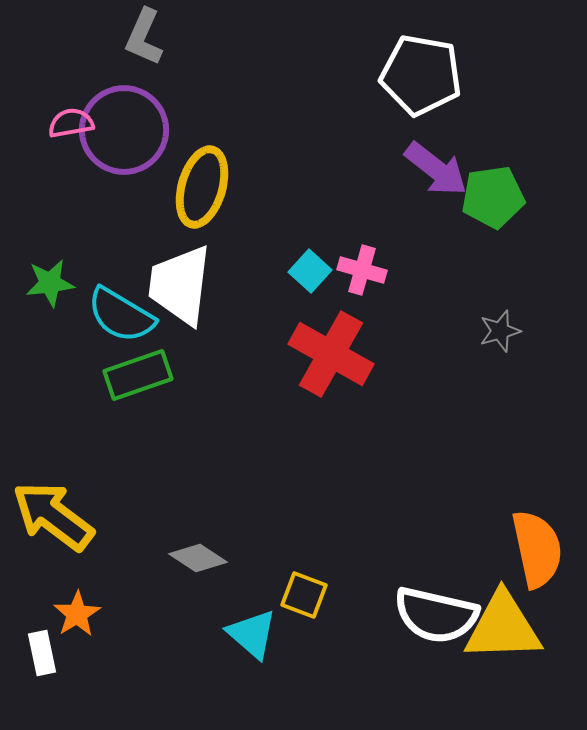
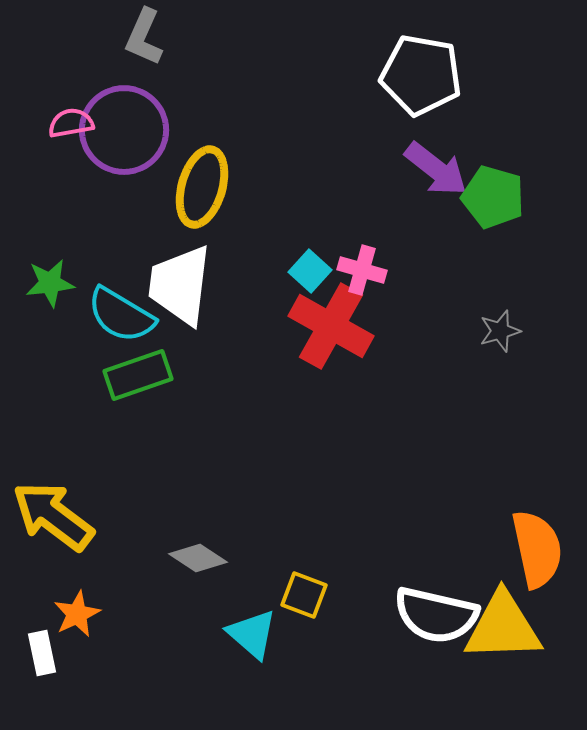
green pentagon: rotated 24 degrees clockwise
red cross: moved 28 px up
orange star: rotated 6 degrees clockwise
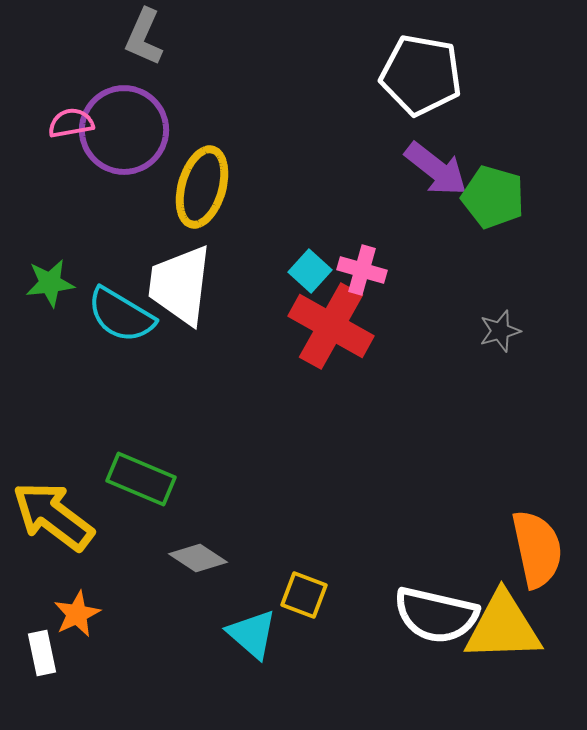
green rectangle: moved 3 px right, 104 px down; rotated 42 degrees clockwise
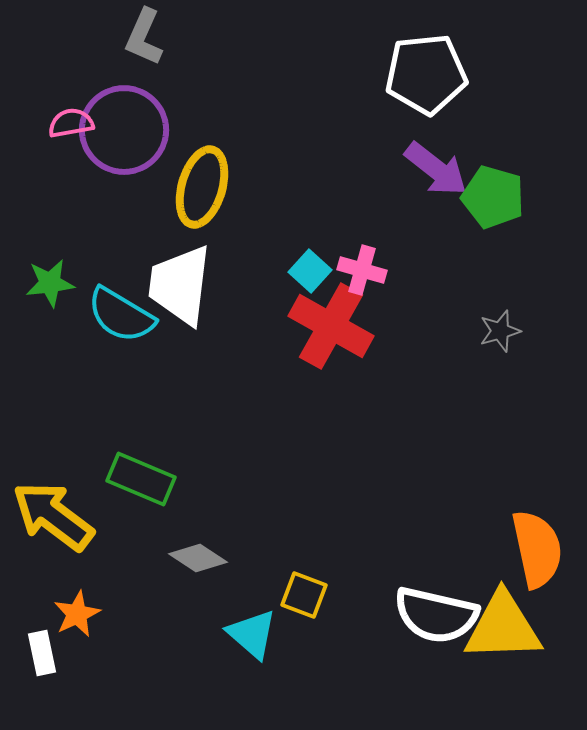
white pentagon: moved 5 px right, 1 px up; rotated 16 degrees counterclockwise
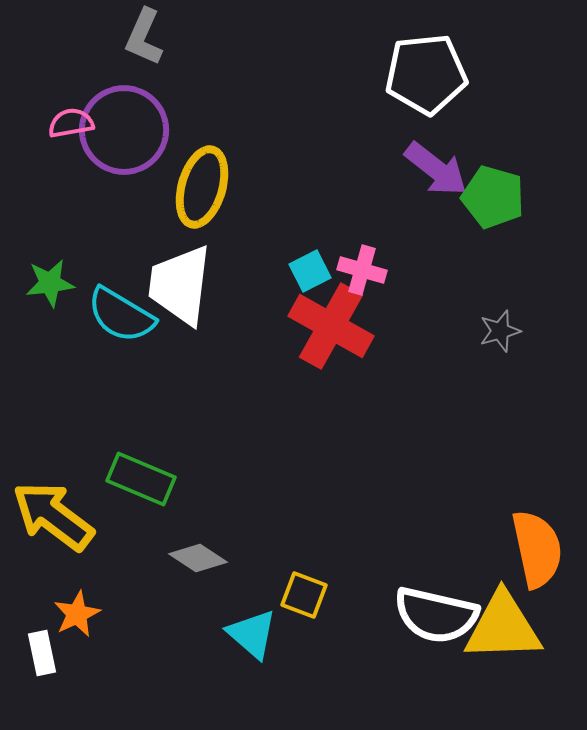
cyan square: rotated 21 degrees clockwise
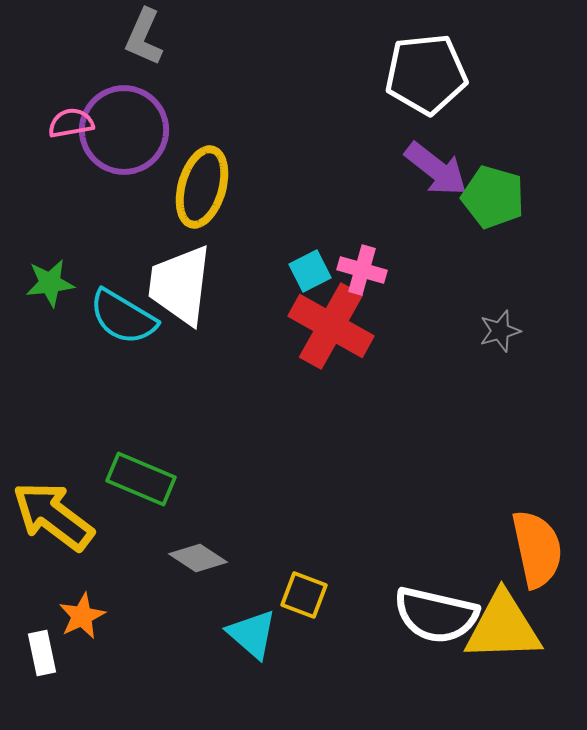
cyan semicircle: moved 2 px right, 2 px down
orange star: moved 5 px right, 2 px down
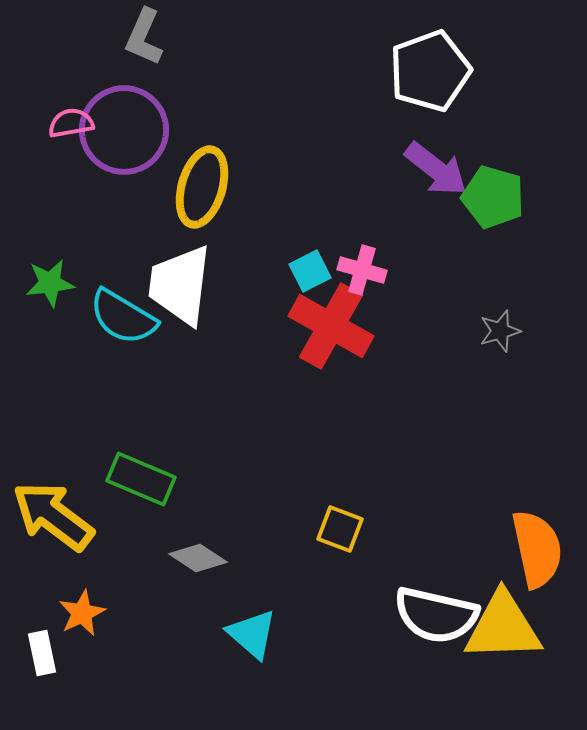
white pentagon: moved 4 px right, 3 px up; rotated 14 degrees counterclockwise
yellow square: moved 36 px right, 66 px up
orange star: moved 3 px up
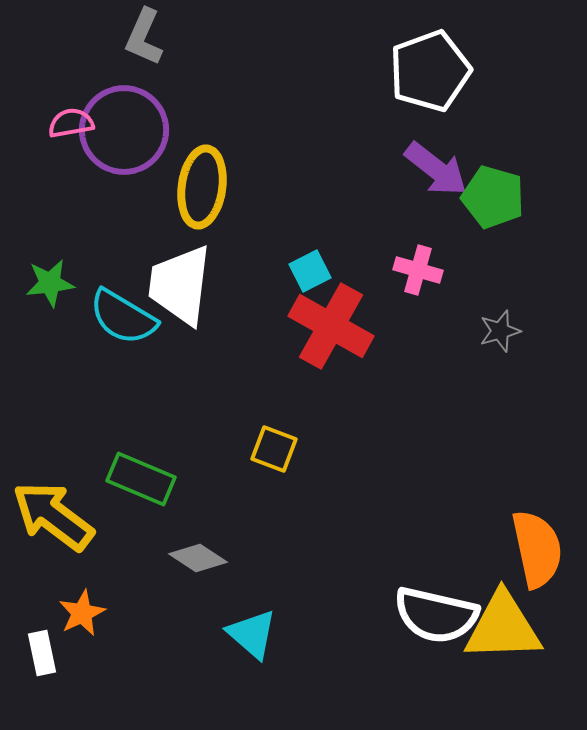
yellow ellipse: rotated 8 degrees counterclockwise
pink cross: moved 56 px right
yellow square: moved 66 px left, 80 px up
